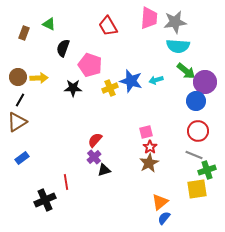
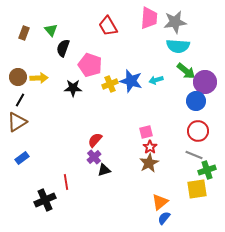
green triangle: moved 2 px right, 6 px down; rotated 24 degrees clockwise
yellow cross: moved 4 px up
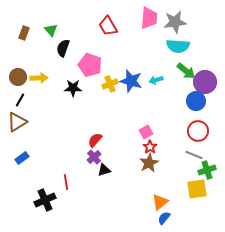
pink square: rotated 16 degrees counterclockwise
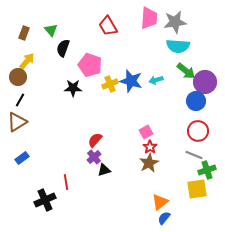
yellow arrow: moved 12 px left, 17 px up; rotated 48 degrees counterclockwise
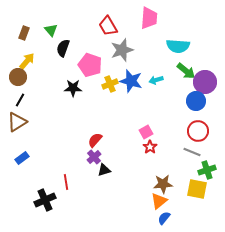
gray star: moved 53 px left, 28 px down; rotated 10 degrees counterclockwise
gray line: moved 2 px left, 3 px up
brown star: moved 14 px right, 21 px down; rotated 24 degrees clockwise
yellow square: rotated 20 degrees clockwise
orange triangle: moved 1 px left, 1 px up
